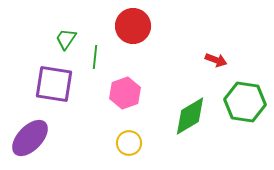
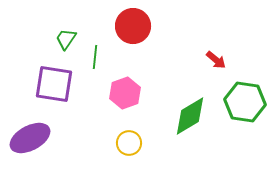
red arrow: rotated 20 degrees clockwise
purple ellipse: rotated 18 degrees clockwise
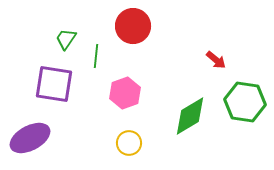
green line: moved 1 px right, 1 px up
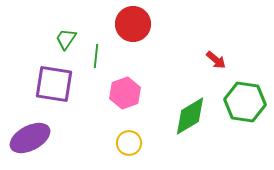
red circle: moved 2 px up
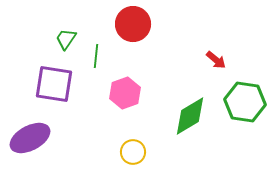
yellow circle: moved 4 px right, 9 px down
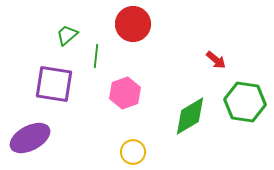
green trapezoid: moved 1 px right, 4 px up; rotated 15 degrees clockwise
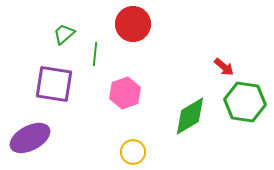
green trapezoid: moved 3 px left, 1 px up
green line: moved 1 px left, 2 px up
red arrow: moved 8 px right, 7 px down
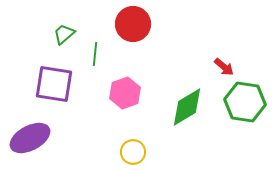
green diamond: moved 3 px left, 9 px up
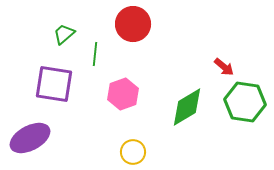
pink hexagon: moved 2 px left, 1 px down
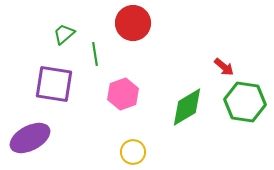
red circle: moved 1 px up
green line: rotated 15 degrees counterclockwise
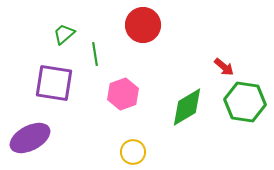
red circle: moved 10 px right, 2 px down
purple square: moved 1 px up
